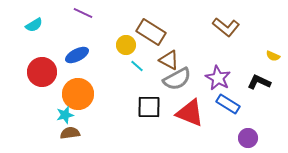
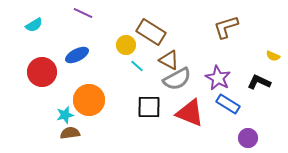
brown L-shape: rotated 124 degrees clockwise
orange circle: moved 11 px right, 6 px down
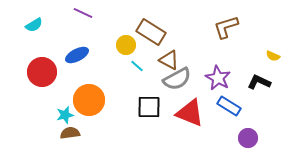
blue rectangle: moved 1 px right, 2 px down
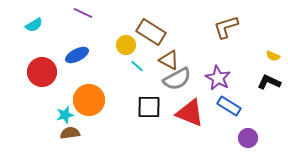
black L-shape: moved 10 px right
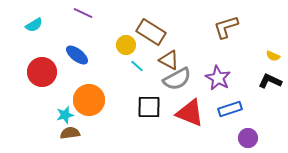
blue ellipse: rotated 65 degrees clockwise
black L-shape: moved 1 px right, 1 px up
blue rectangle: moved 1 px right, 3 px down; rotated 50 degrees counterclockwise
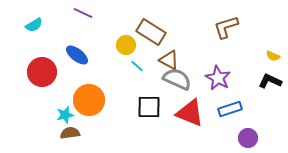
gray semicircle: rotated 128 degrees counterclockwise
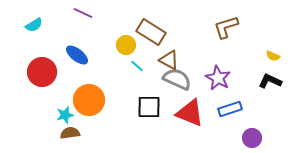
purple circle: moved 4 px right
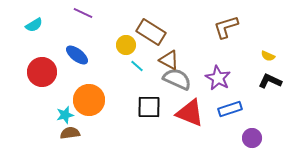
yellow semicircle: moved 5 px left
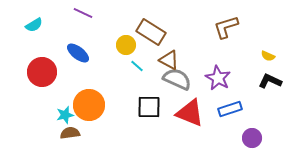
blue ellipse: moved 1 px right, 2 px up
orange circle: moved 5 px down
